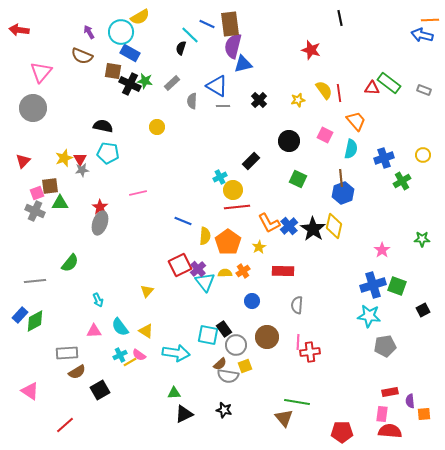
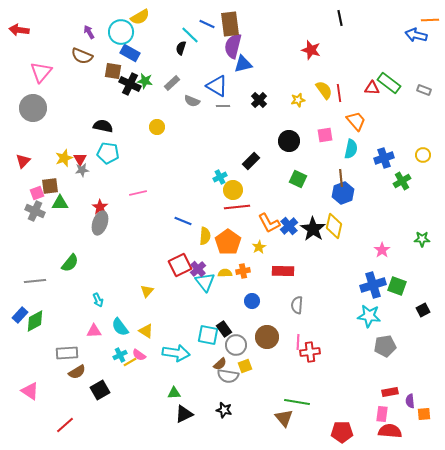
blue arrow at (422, 35): moved 6 px left
gray semicircle at (192, 101): rotated 70 degrees counterclockwise
pink square at (325, 135): rotated 35 degrees counterclockwise
orange cross at (243, 271): rotated 24 degrees clockwise
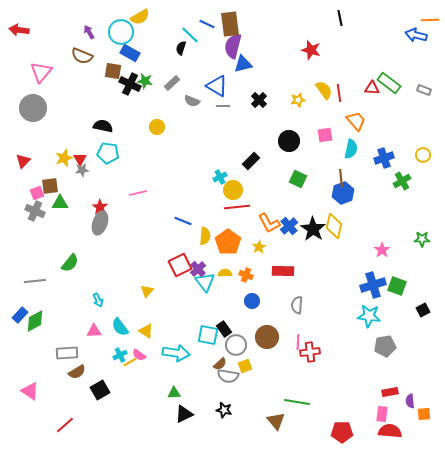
orange cross at (243, 271): moved 3 px right, 4 px down; rotated 32 degrees clockwise
brown triangle at (284, 418): moved 8 px left, 3 px down
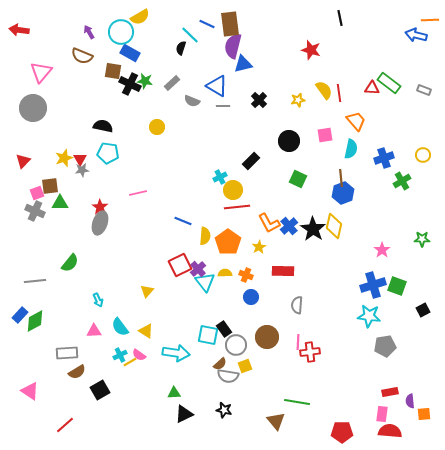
blue circle at (252, 301): moved 1 px left, 4 px up
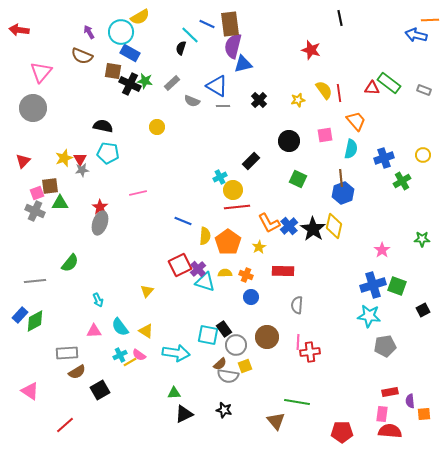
cyan triangle at (205, 282): rotated 35 degrees counterclockwise
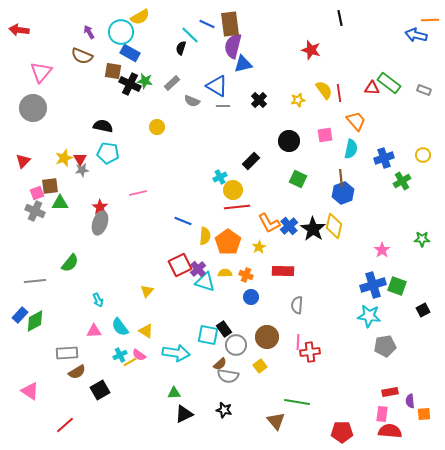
yellow square at (245, 366): moved 15 px right; rotated 16 degrees counterclockwise
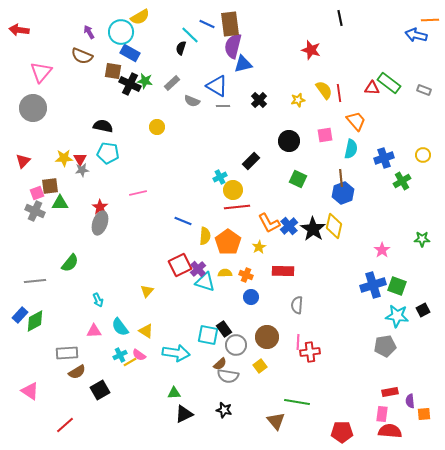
yellow star at (64, 158): rotated 18 degrees clockwise
cyan star at (369, 316): moved 28 px right
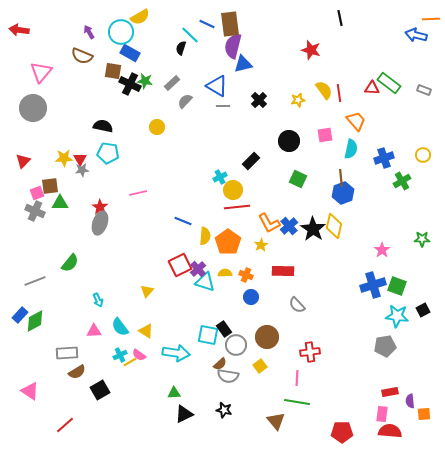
orange line at (430, 20): moved 1 px right, 1 px up
gray semicircle at (192, 101): moved 7 px left; rotated 112 degrees clockwise
yellow star at (259, 247): moved 2 px right, 2 px up
gray line at (35, 281): rotated 15 degrees counterclockwise
gray semicircle at (297, 305): rotated 48 degrees counterclockwise
pink line at (298, 342): moved 1 px left, 36 px down
